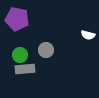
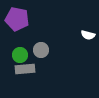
gray circle: moved 5 px left
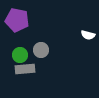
purple pentagon: moved 1 px down
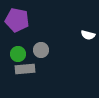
green circle: moved 2 px left, 1 px up
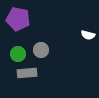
purple pentagon: moved 1 px right, 1 px up
gray rectangle: moved 2 px right, 4 px down
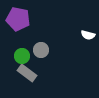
green circle: moved 4 px right, 2 px down
gray rectangle: rotated 42 degrees clockwise
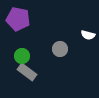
gray circle: moved 19 px right, 1 px up
gray rectangle: moved 1 px up
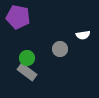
purple pentagon: moved 2 px up
white semicircle: moved 5 px left; rotated 24 degrees counterclockwise
green circle: moved 5 px right, 2 px down
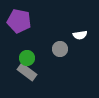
purple pentagon: moved 1 px right, 4 px down
white semicircle: moved 3 px left
